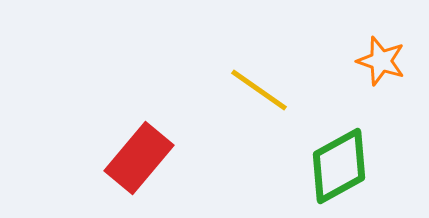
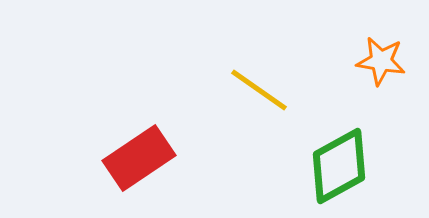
orange star: rotated 9 degrees counterclockwise
red rectangle: rotated 16 degrees clockwise
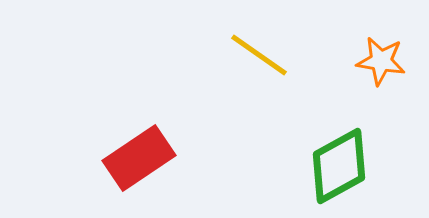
yellow line: moved 35 px up
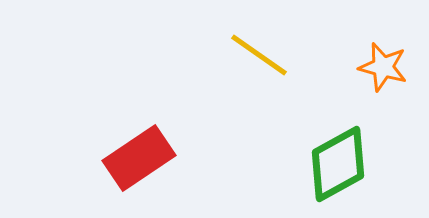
orange star: moved 2 px right, 6 px down; rotated 6 degrees clockwise
green diamond: moved 1 px left, 2 px up
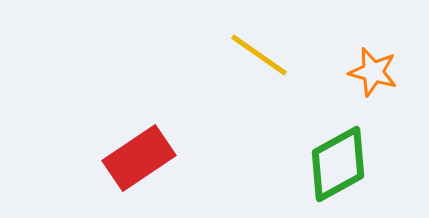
orange star: moved 10 px left, 5 px down
